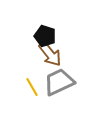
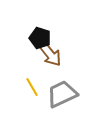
black pentagon: moved 5 px left, 2 px down
gray trapezoid: moved 3 px right, 12 px down
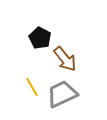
black pentagon: rotated 10 degrees clockwise
brown arrow: moved 15 px right, 5 px down
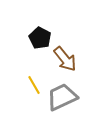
yellow line: moved 2 px right, 2 px up
gray trapezoid: moved 3 px down
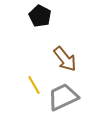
black pentagon: moved 22 px up
gray trapezoid: moved 1 px right
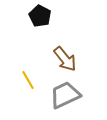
yellow line: moved 6 px left, 5 px up
gray trapezoid: moved 2 px right, 2 px up
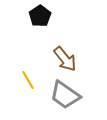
black pentagon: rotated 10 degrees clockwise
gray trapezoid: rotated 120 degrees counterclockwise
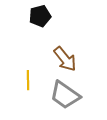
black pentagon: rotated 20 degrees clockwise
yellow line: rotated 30 degrees clockwise
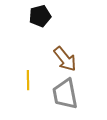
gray trapezoid: moved 1 px up; rotated 44 degrees clockwise
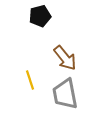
brown arrow: moved 1 px up
yellow line: moved 2 px right; rotated 18 degrees counterclockwise
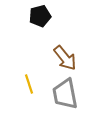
yellow line: moved 1 px left, 4 px down
